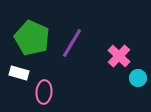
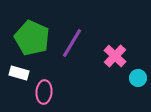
pink cross: moved 4 px left
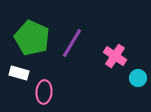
pink cross: rotated 10 degrees counterclockwise
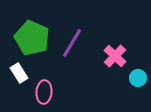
pink cross: rotated 10 degrees clockwise
white rectangle: rotated 42 degrees clockwise
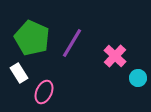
pink ellipse: rotated 20 degrees clockwise
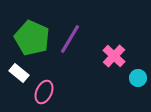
purple line: moved 2 px left, 4 px up
pink cross: moved 1 px left
white rectangle: rotated 18 degrees counterclockwise
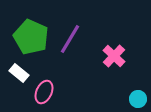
green pentagon: moved 1 px left, 1 px up
cyan circle: moved 21 px down
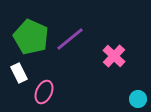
purple line: rotated 20 degrees clockwise
white rectangle: rotated 24 degrees clockwise
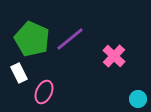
green pentagon: moved 1 px right, 2 px down
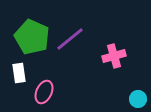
green pentagon: moved 2 px up
pink cross: rotated 30 degrees clockwise
white rectangle: rotated 18 degrees clockwise
